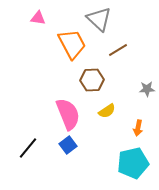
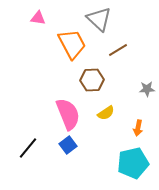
yellow semicircle: moved 1 px left, 2 px down
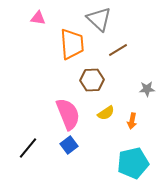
orange trapezoid: rotated 24 degrees clockwise
orange arrow: moved 6 px left, 7 px up
blue square: moved 1 px right
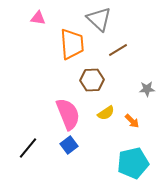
orange arrow: rotated 56 degrees counterclockwise
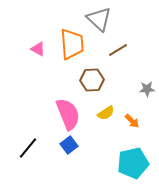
pink triangle: moved 31 px down; rotated 21 degrees clockwise
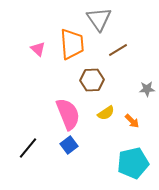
gray triangle: rotated 12 degrees clockwise
pink triangle: rotated 14 degrees clockwise
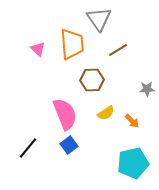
pink semicircle: moved 3 px left
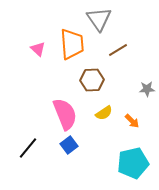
yellow semicircle: moved 2 px left
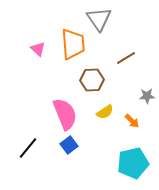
orange trapezoid: moved 1 px right
brown line: moved 8 px right, 8 px down
gray star: moved 7 px down
yellow semicircle: moved 1 px right, 1 px up
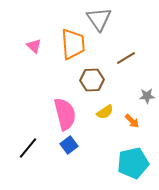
pink triangle: moved 4 px left, 3 px up
pink semicircle: rotated 8 degrees clockwise
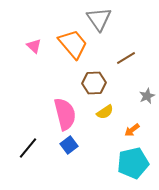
orange trapezoid: rotated 36 degrees counterclockwise
brown hexagon: moved 2 px right, 3 px down
gray star: rotated 21 degrees counterclockwise
orange arrow: moved 9 px down; rotated 98 degrees clockwise
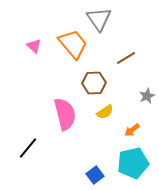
blue square: moved 26 px right, 30 px down
